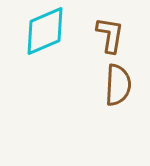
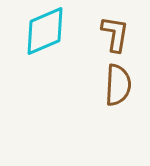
brown L-shape: moved 5 px right, 1 px up
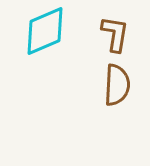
brown semicircle: moved 1 px left
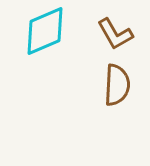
brown L-shape: rotated 141 degrees clockwise
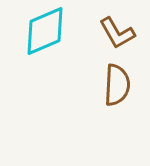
brown L-shape: moved 2 px right, 1 px up
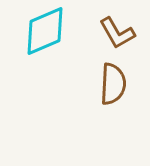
brown semicircle: moved 4 px left, 1 px up
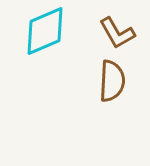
brown semicircle: moved 1 px left, 3 px up
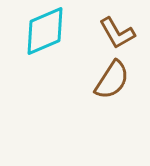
brown semicircle: moved 1 px up; rotated 30 degrees clockwise
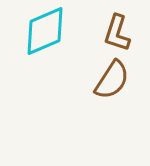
brown L-shape: rotated 48 degrees clockwise
